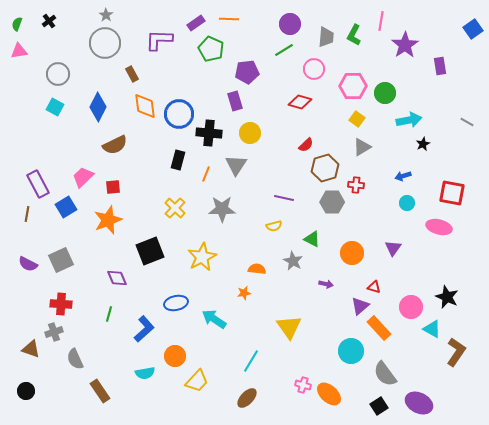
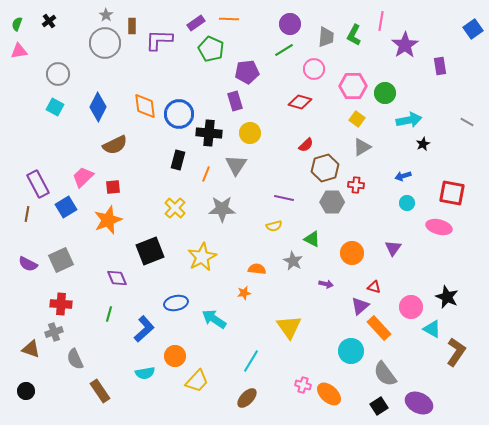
brown rectangle at (132, 74): moved 48 px up; rotated 28 degrees clockwise
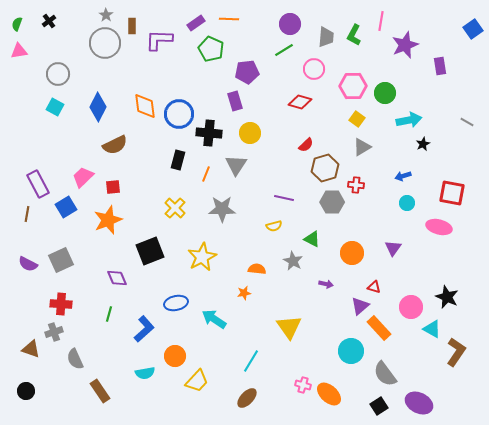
purple star at (405, 45): rotated 12 degrees clockwise
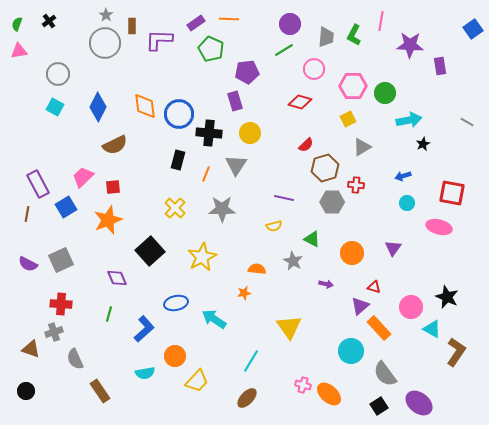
purple star at (405, 45): moved 5 px right; rotated 24 degrees clockwise
yellow square at (357, 119): moved 9 px left; rotated 28 degrees clockwise
black square at (150, 251): rotated 20 degrees counterclockwise
purple ellipse at (419, 403): rotated 12 degrees clockwise
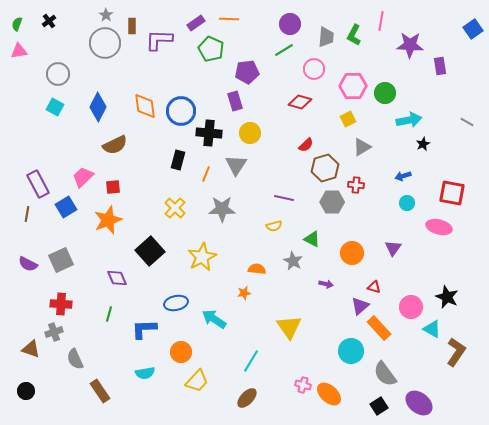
blue circle at (179, 114): moved 2 px right, 3 px up
blue L-shape at (144, 329): rotated 140 degrees counterclockwise
orange circle at (175, 356): moved 6 px right, 4 px up
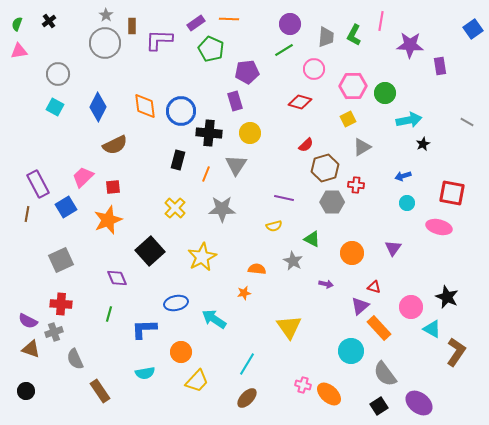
purple semicircle at (28, 264): moved 57 px down
cyan line at (251, 361): moved 4 px left, 3 px down
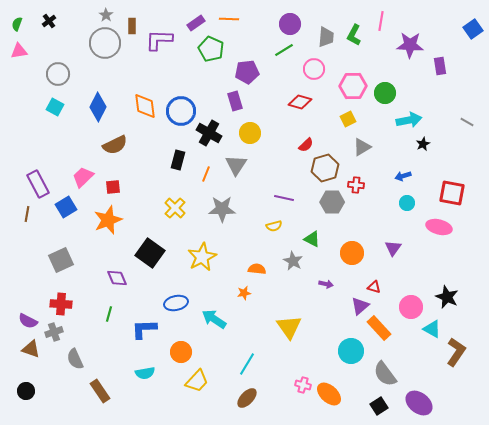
black cross at (209, 133): rotated 25 degrees clockwise
black square at (150, 251): moved 2 px down; rotated 12 degrees counterclockwise
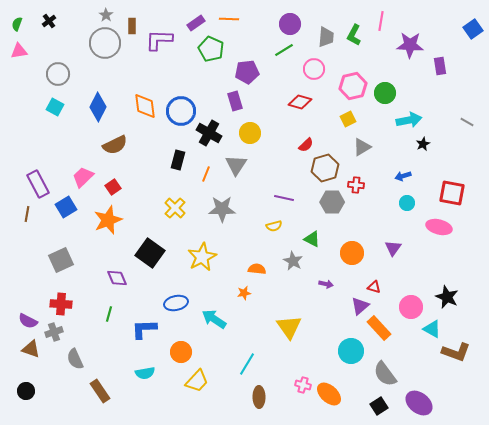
pink hexagon at (353, 86): rotated 12 degrees counterclockwise
red square at (113, 187): rotated 28 degrees counterclockwise
brown L-shape at (456, 352): rotated 76 degrees clockwise
brown ellipse at (247, 398): moved 12 px right, 1 px up; rotated 45 degrees counterclockwise
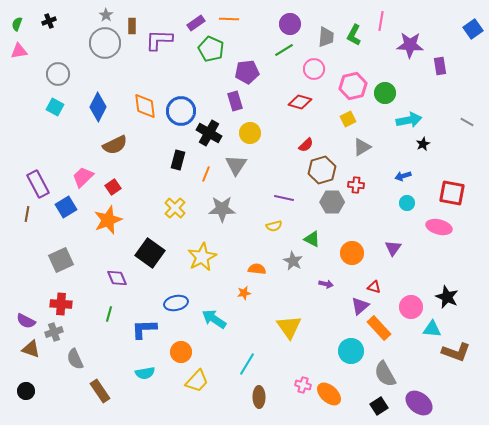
black cross at (49, 21): rotated 16 degrees clockwise
brown hexagon at (325, 168): moved 3 px left, 2 px down
purple semicircle at (28, 321): moved 2 px left
cyan triangle at (432, 329): rotated 24 degrees counterclockwise
gray semicircle at (385, 374): rotated 8 degrees clockwise
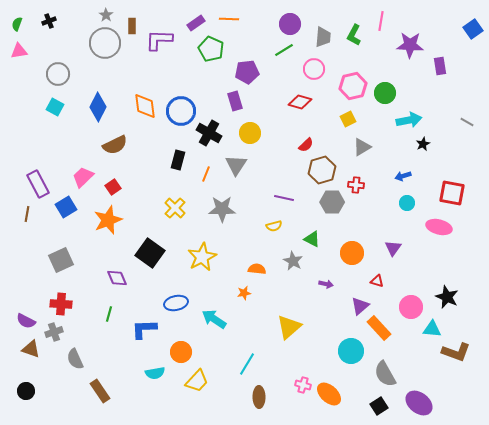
gray trapezoid at (326, 37): moved 3 px left
red triangle at (374, 287): moved 3 px right, 6 px up
yellow triangle at (289, 327): rotated 24 degrees clockwise
cyan semicircle at (145, 373): moved 10 px right
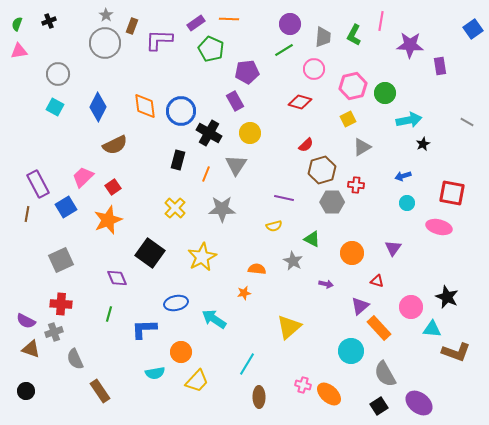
brown rectangle at (132, 26): rotated 21 degrees clockwise
purple rectangle at (235, 101): rotated 12 degrees counterclockwise
